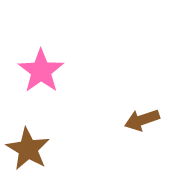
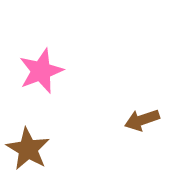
pink star: rotated 15 degrees clockwise
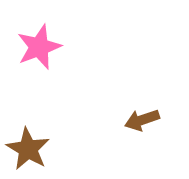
pink star: moved 2 px left, 24 px up
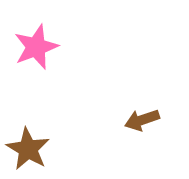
pink star: moved 3 px left
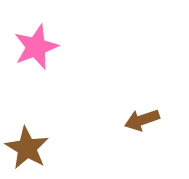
brown star: moved 1 px left, 1 px up
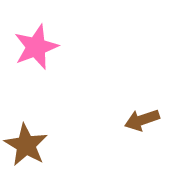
brown star: moved 1 px left, 3 px up
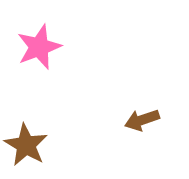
pink star: moved 3 px right
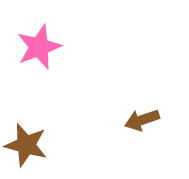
brown star: rotated 15 degrees counterclockwise
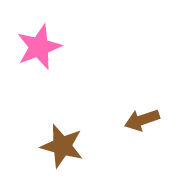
brown star: moved 36 px right, 1 px down
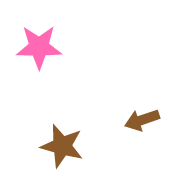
pink star: rotated 21 degrees clockwise
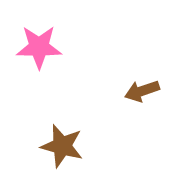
brown arrow: moved 29 px up
